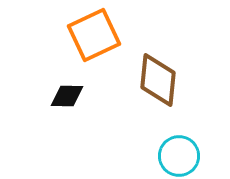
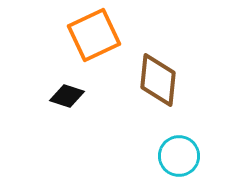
black diamond: rotated 16 degrees clockwise
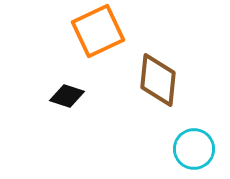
orange square: moved 4 px right, 4 px up
cyan circle: moved 15 px right, 7 px up
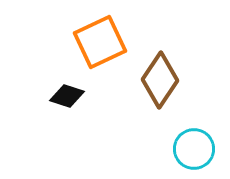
orange square: moved 2 px right, 11 px down
brown diamond: moved 2 px right; rotated 28 degrees clockwise
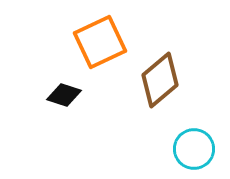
brown diamond: rotated 16 degrees clockwise
black diamond: moved 3 px left, 1 px up
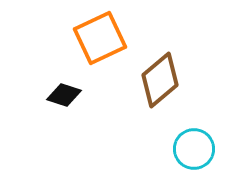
orange square: moved 4 px up
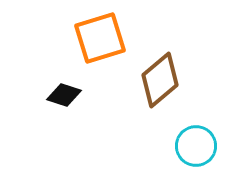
orange square: rotated 8 degrees clockwise
cyan circle: moved 2 px right, 3 px up
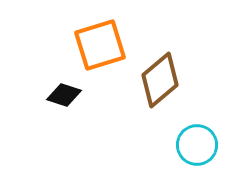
orange square: moved 7 px down
cyan circle: moved 1 px right, 1 px up
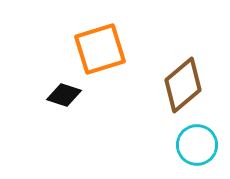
orange square: moved 4 px down
brown diamond: moved 23 px right, 5 px down
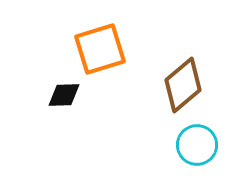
black diamond: rotated 20 degrees counterclockwise
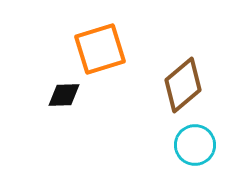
cyan circle: moved 2 px left
